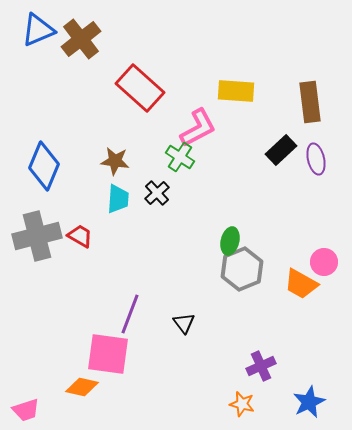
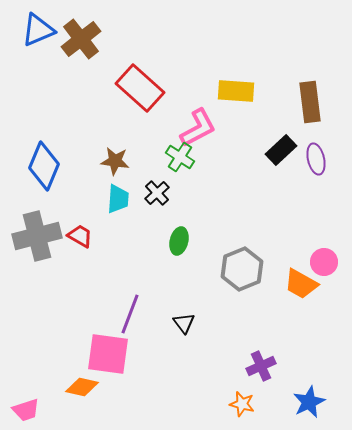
green ellipse: moved 51 px left
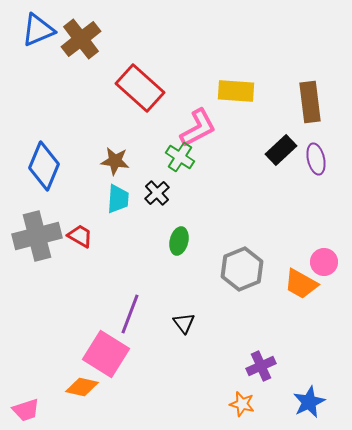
pink square: moved 2 px left; rotated 24 degrees clockwise
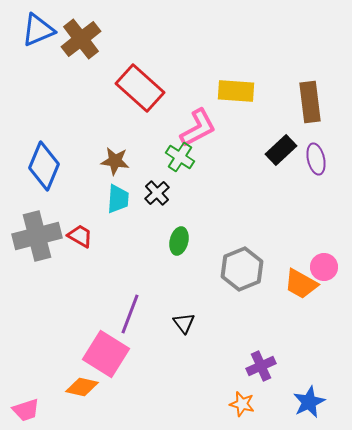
pink circle: moved 5 px down
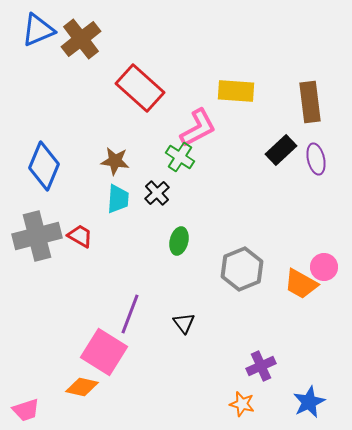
pink square: moved 2 px left, 2 px up
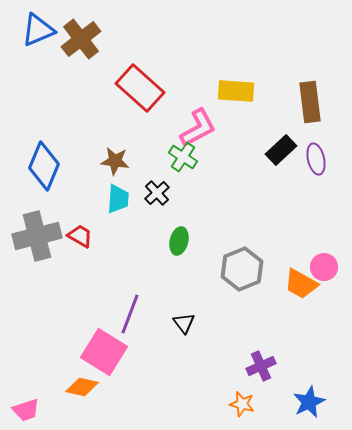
green cross: moved 3 px right
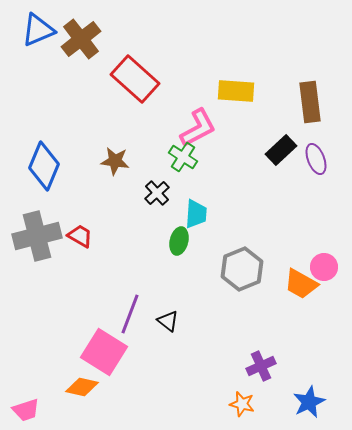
red rectangle: moved 5 px left, 9 px up
purple ellipse: rotated 8 degrees counterclockwise
cyan trapezoid: moved 78 px right, 15 px down
black triangle: moved 16 px left, 2 px up; rotated 15 degrees counterclockwise
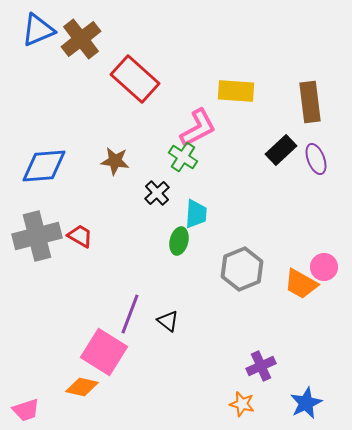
blue diamond: rotated 63 degrees clockwise
blue star: moved 3 px left, 1 px down
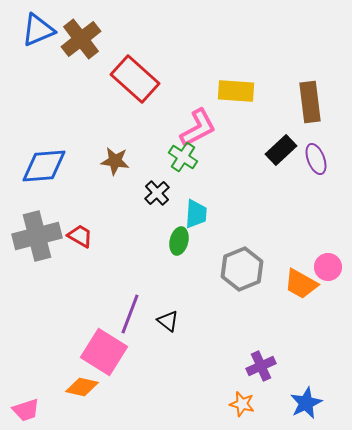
pink circle: moved 4 px right
